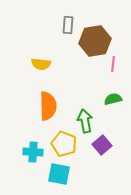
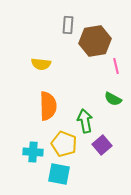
pink line: moved 3 px right, 2 px down; rotated 21 degrees counterclockwise
green semicircle: rotated 138 degrees counterclockwise
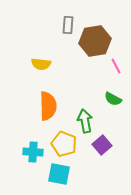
pink line: rotated 14 degrees counterclockwise
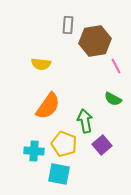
orange semicircle: rotated 36 degrees clockwise
cyan cross: moved 1 px right, 1 px up
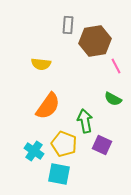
purple square: rotated 24 degrees counterclockwise
cyan cross: rotated 30 degrees clockwise
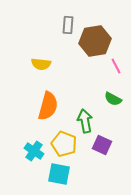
orange semicircle: rotated 20 degrees counterclockwise
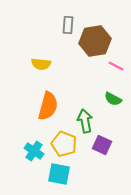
pink line: rotated 35 degrees counterclockwise
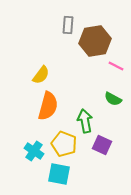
yellow semicircle: moved 11 px down; rotated 60 degrees counterclockwise
